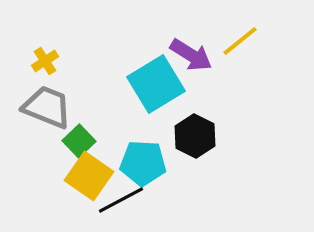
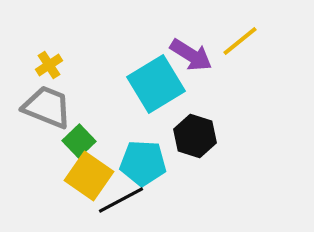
yellow cross: moved 4 px right, 4 px down
black hexagon: rotated 9 degrees counterclockwise
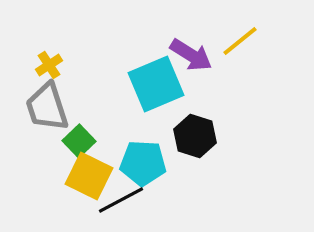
cyan square: rotated 8 degrees clockwise
gray trapezoid: rotated 130 degrees counterclockwise
yellow square: rotated 9 degrees counterclockwise
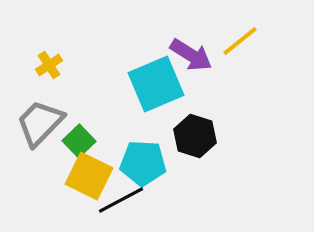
gray trapezoid: moved 7 px left, 16 px down; rotated 62 degrees clockwise
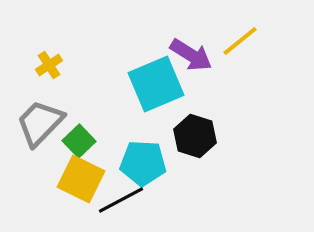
yellow square: moved 8 px left, 3 px down
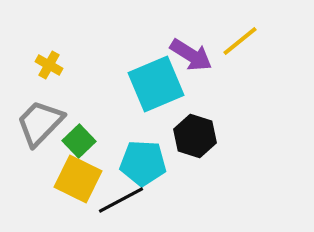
yellow cross: rotated 28 degrees counterclockwise
yellow square: moved 3 px left
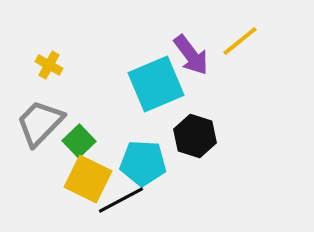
purple arrow: rotated 21 degrees clockwise
yellow square: moved 10 px right
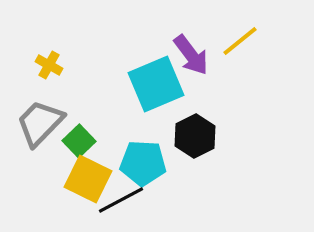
black hexagon: rotated 15 degrees clockwise
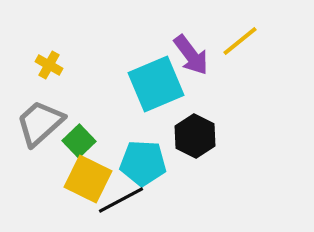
gray trapezoid: rotated 4 degrees clockwise
black hexagon: rotated 6 degrees counterclockwise
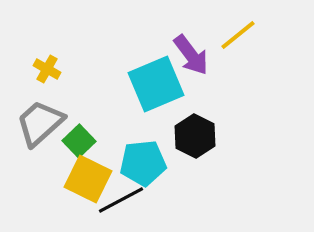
yellow line: moved 2 px left, 6 px up
yellow cross: moved 2 px left, 4 px down
cyan pentagon: rotated 9 degrees counterclockwise
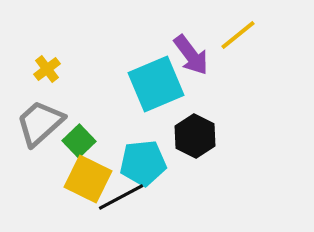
yellow cross: rotated 24 degrees clockwise
black line: moved 3 px up
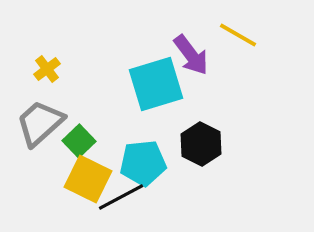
yellow line: rotated 69 degrees clockwise
cyan square: rotated 6 degrees clockwise
black hexagon: moved 6 px right, 8 px down
